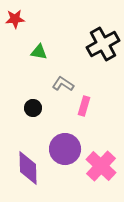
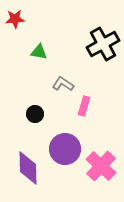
black circle: moved 2 px right, 6 px down
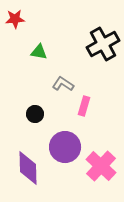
purple circle: moved 2 px up
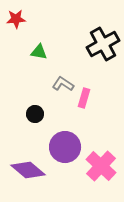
red star: moved 1 px right
pink rectangle: moved 8 px up
purple diamond: moved 2 px down; rotated 48 degrees counterclockwise
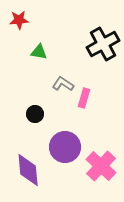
red star: moved 3 px right, 1 px down
purple diamond: rotated 44 degrees clockwise
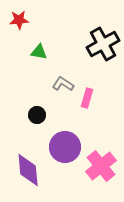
pink rectangle: moved 3 px right
black circle: moved 2 px right, 1 px down
pink cross: rotated 8 degrees clockwise
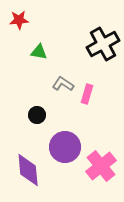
pink rectangle: moved 4 px up
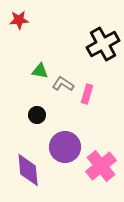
green triangle: moved 1 px right, 19 px down
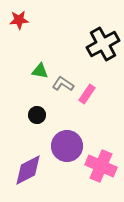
pink rectangle: rotated 18 degrees clockwise
purple circle: moved 2 px right, 1 px up
pink cross: rotated 28 degrees counterclockwise
purple diamond: rotated 68 degrees clockwise
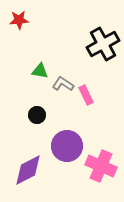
pink rectangle: moved 1 px left, 1 px down; rotated 60 degrees counterclockwise
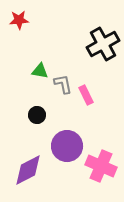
gray L-shape: rotated 45 degrees clockwise
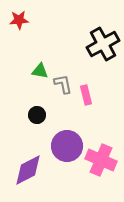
pink rectangle: rotated 12 degrees clockwise
pink cross: moved 6 px up
